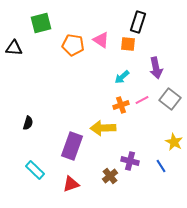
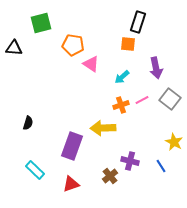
pink triangle: moved 10 px left, 24 px down
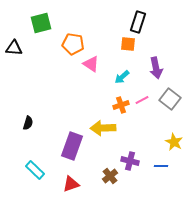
orange pentagon: moved 1 px up
blue line: rotated 56 degrees counterclockwise
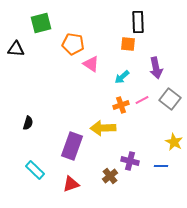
black rectangle: rotated 20 degrees counterclockwise
black triangle: moved 2 px right, 1 px down
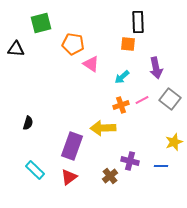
yellow star: rotated 24 degrees clockwise
red triangle: moved 2 px left, 7 px up; rotated 18 degrees counterclockwise
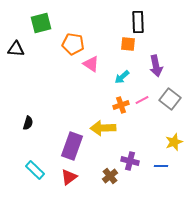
purple arrow: moved 2 px up
